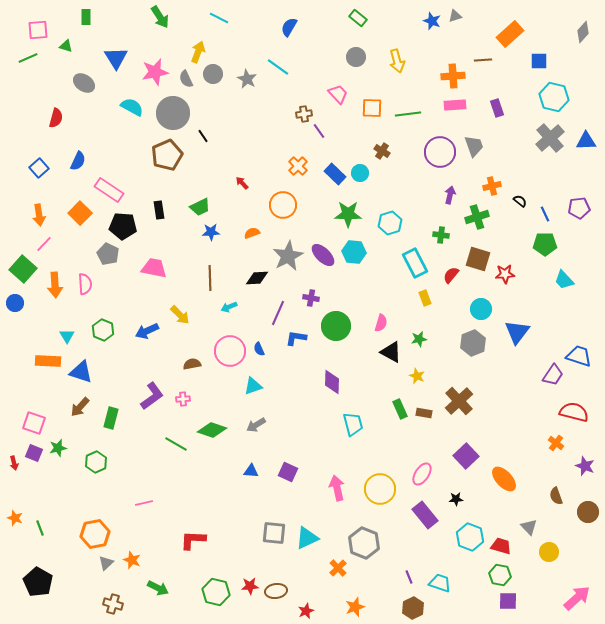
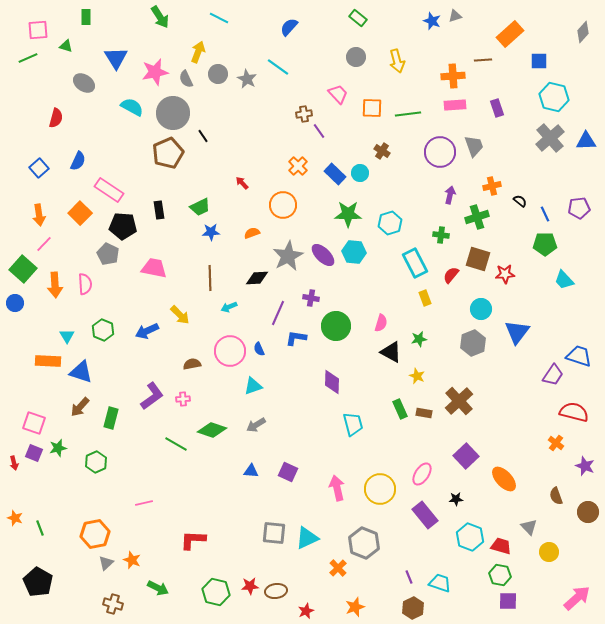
blue semicircle at (289, 27): rotated 12 degrees clockwise
gray circle at (213, 74): moved 5 px right
brown pentagon at (167, 155): moved 1 px right, 2 px up
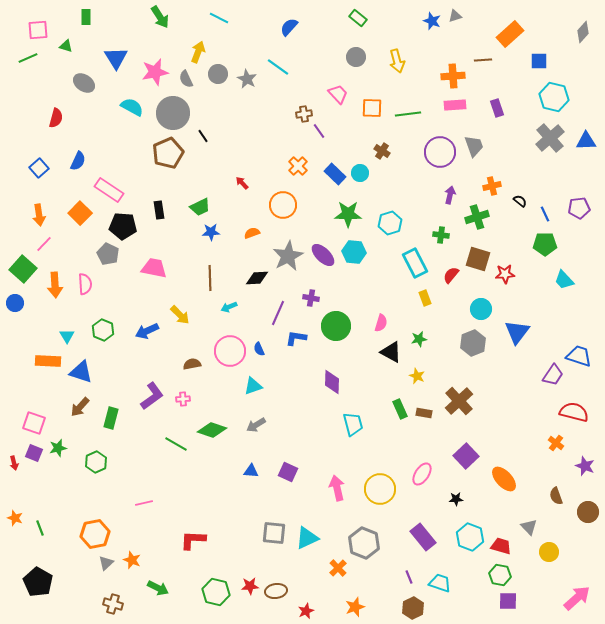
purple rectangle at (425, 515): moved 2 px left, 22 px down
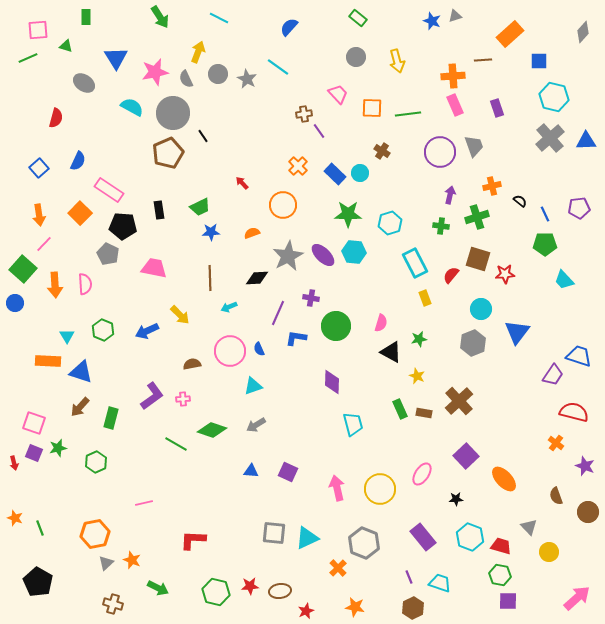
pink rectangle at (455, 105): rotated 70 degrees clockwise
green cross at (441, 235): moved 9 px up
brown ellipse at (276, 591): moved 4 px right
orange star at (355, 607): rotated 30 degrees clockwise
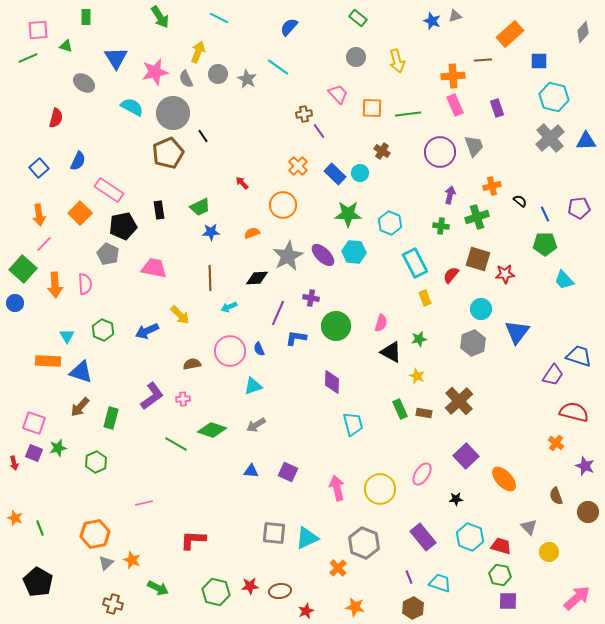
cyan hexagon at (390, 223): rotated 20 degrees counterclockwise
black pentagon at (123, 226): rotated 16 degrees counterclockwise
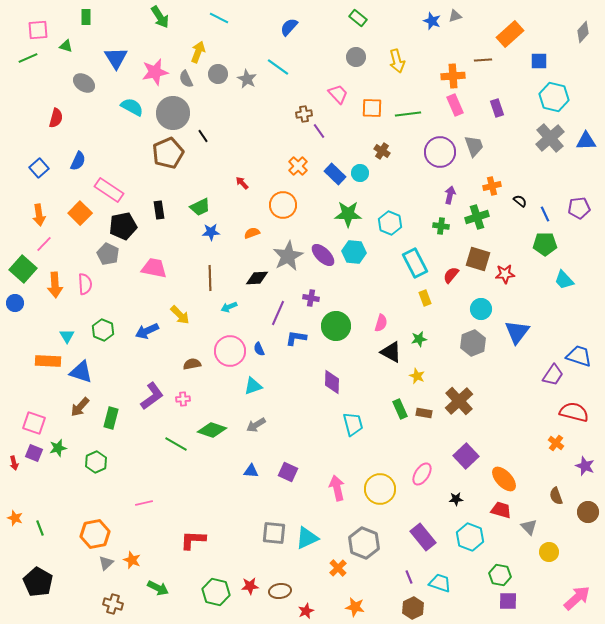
red trapezoid at (501, 546): moved 36 px up
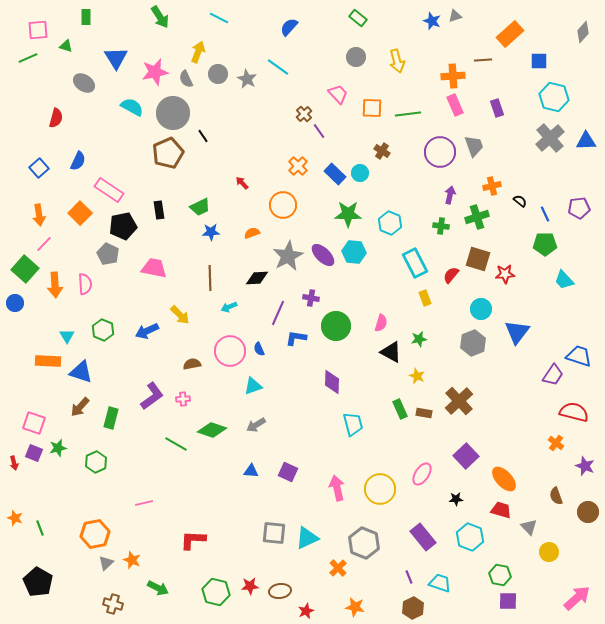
brown cross at (304, 114): rotated 35 degrees counterclockwise
green square at (23, 269): moved 2 px right
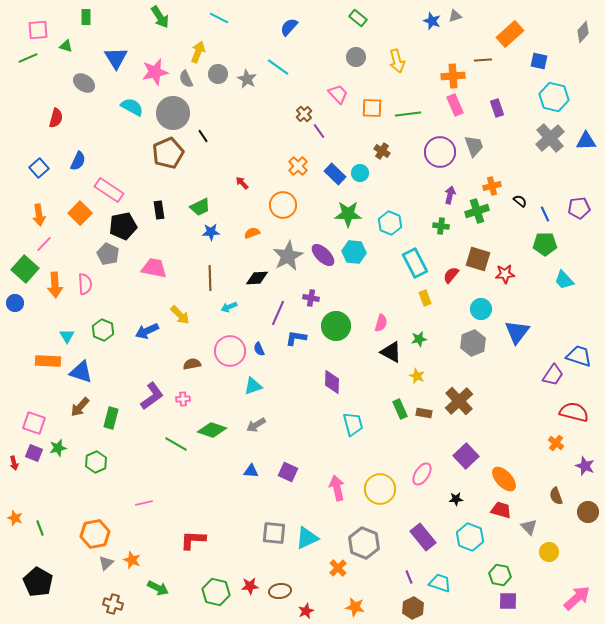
blue square at (539, 61): rotated 12 degrees clockwise
green cross at (477, 217): moved 6 px up
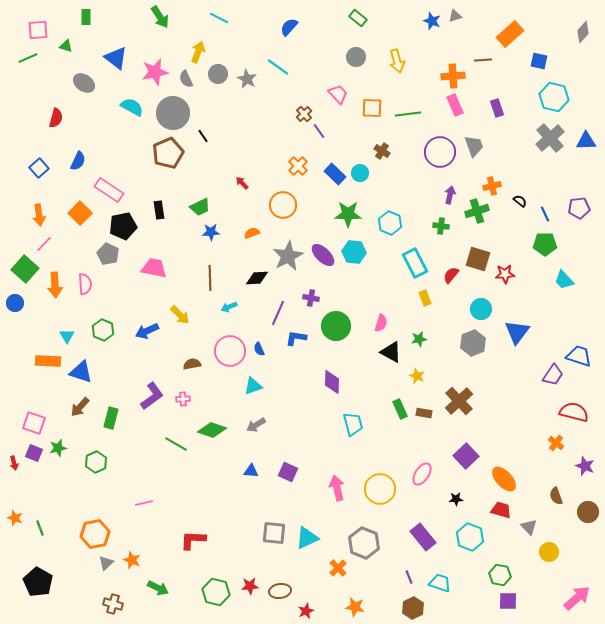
blue triangle at (116, 58): rotated 20 degrees counterclockwise
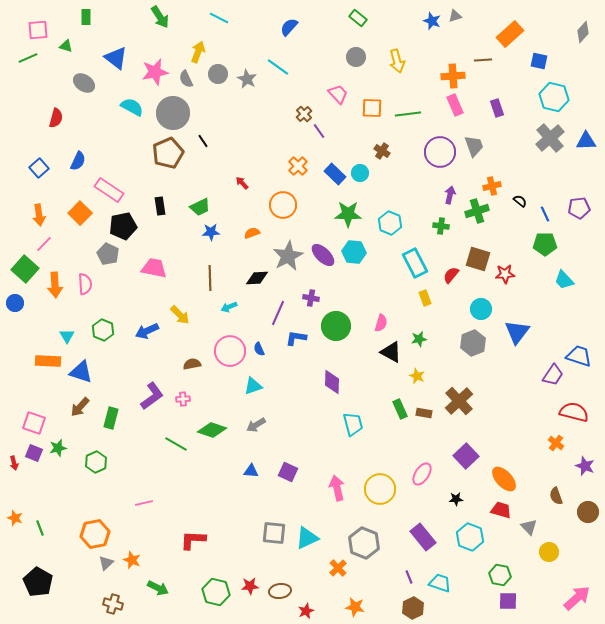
black line at (203, 136): moved 5 px down
black rectangle at (159, 210): moved 1 px right, 4 px up
